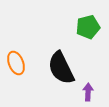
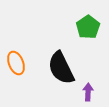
green pentagon: rotated 20 degrees counterclockwise
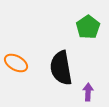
orange ellipse: rotated 40 degrees counterclockwise
black semicircle: rotated 16 degrees clockwise
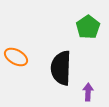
orange ellipse: moved 6 px up
black semicircle: rotated 12 degrees clockwise
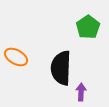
purple arrow: moved 7 px left
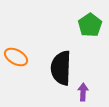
green pentagon: moved 2 px right, 2 px up
purple arrow: moved 2 px right
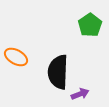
black semicircle: moved 3 px left, 4 px down
purple arrow: moved 3 px left, 2 px down; rotated 66 degrees clockwise
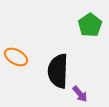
black semicircle: moved 1 px up
purple arrow: rotated 72 degrees clockwise
